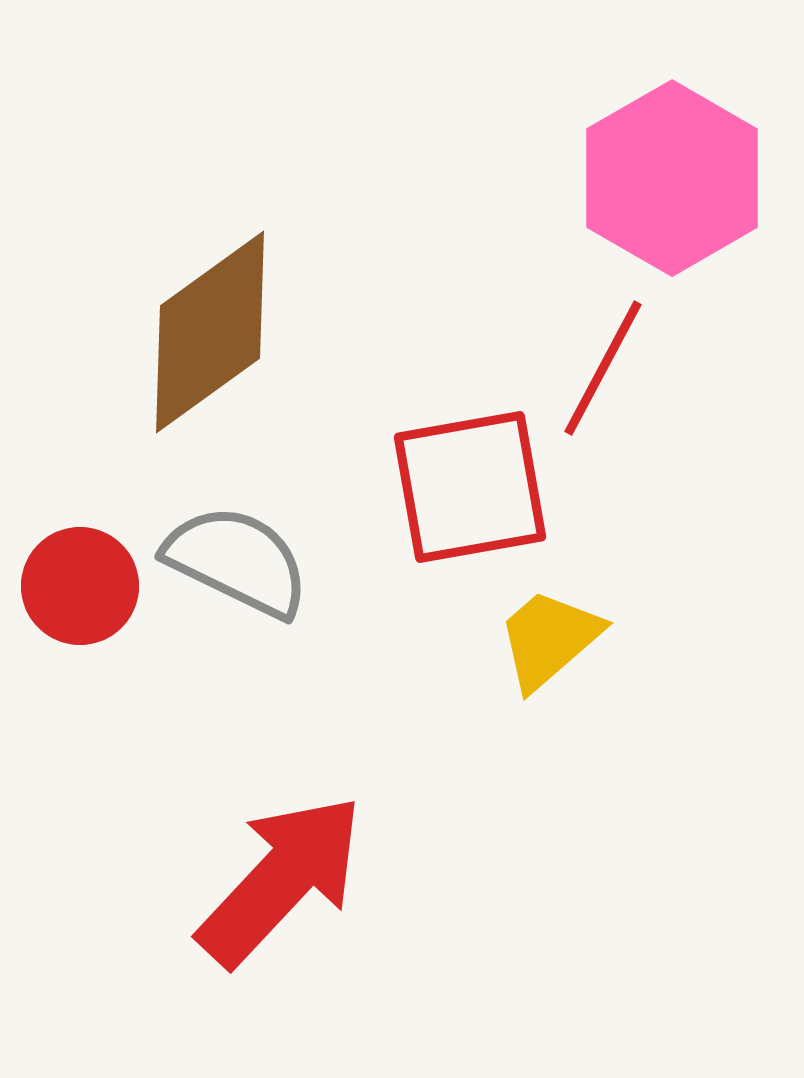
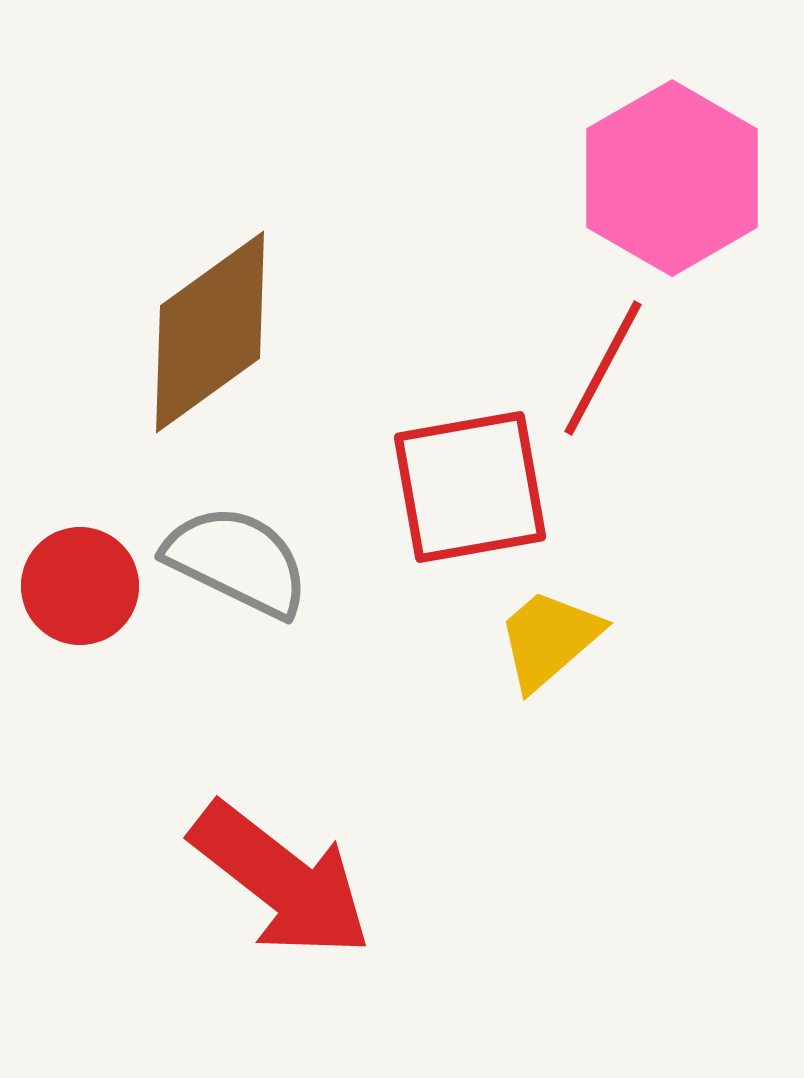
red arrow: rotated 85 degrees clockwise
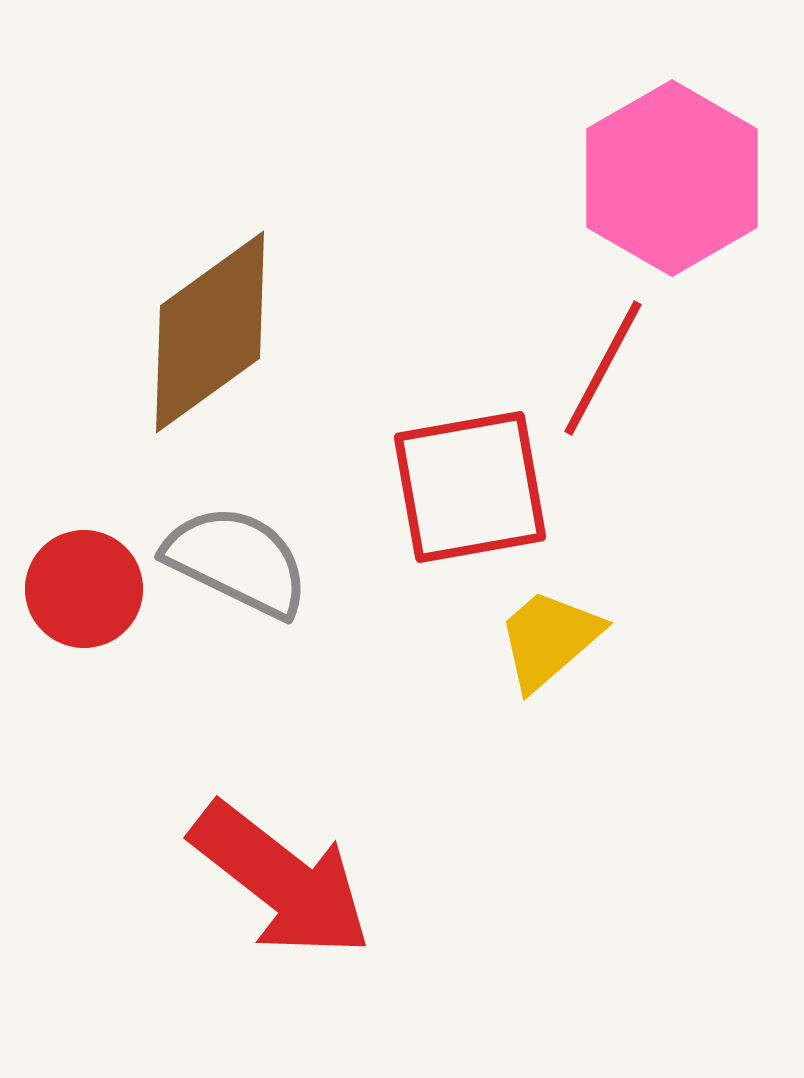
red circle: moved 4 px right, 3 px down
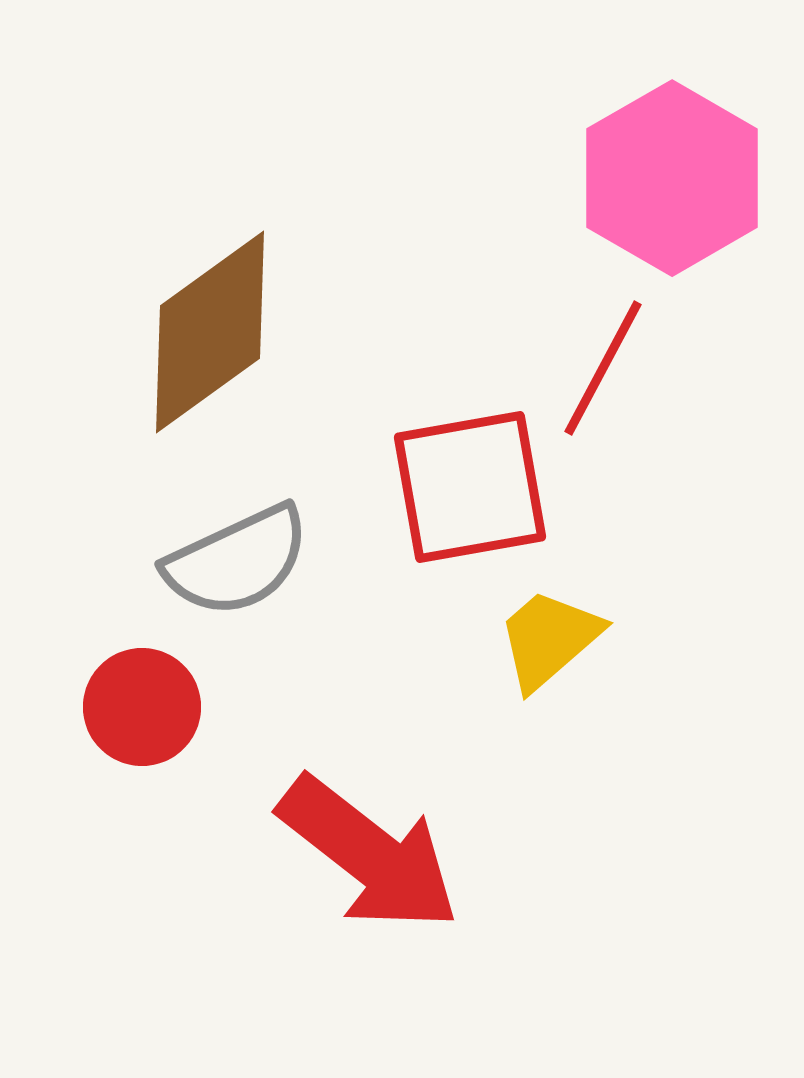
gray semicircle: rotated 129 degrees clockwise
red circle: moved 58 px right, 118 px down
red arrow: moved 88 px right, 26 px up
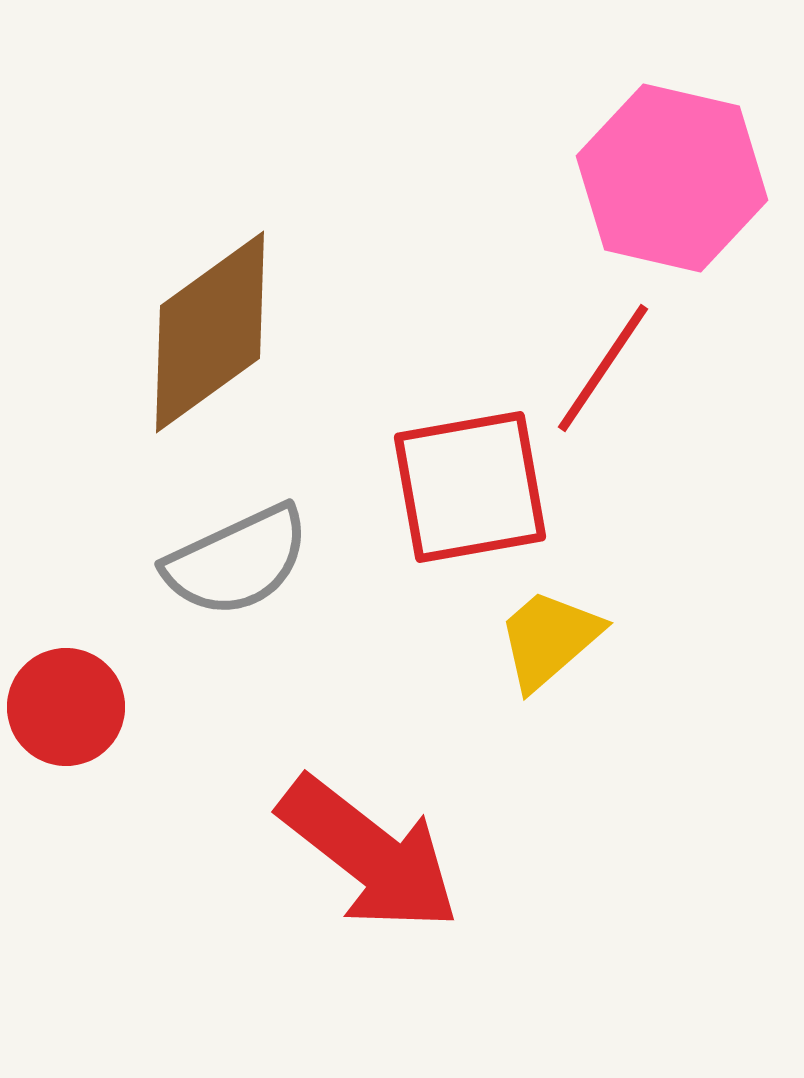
pink hexagon: rotated 17 degrees counterclockwise
red line: rotated 6 degrees clockwise
red circle: moved 76 px left
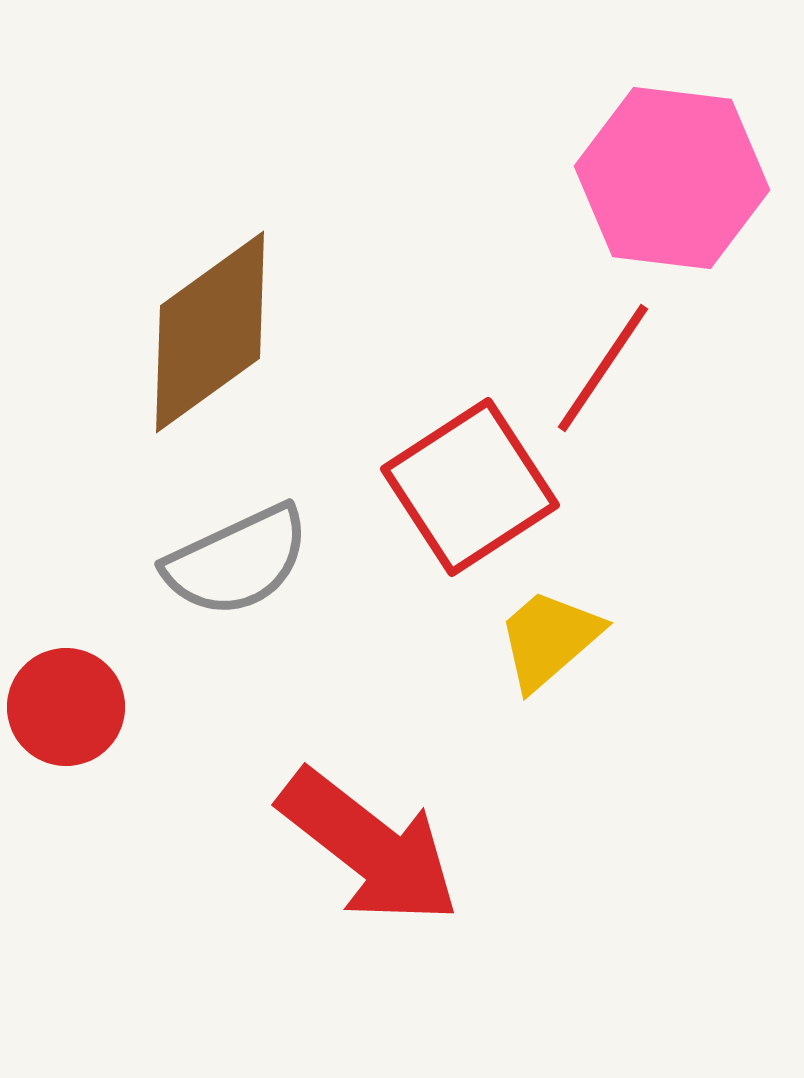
pink hexagon: rotated 6 degrees counterclockwise
red square: rotated 23 degrees counterclockwise
red arrow: moved 7 px up
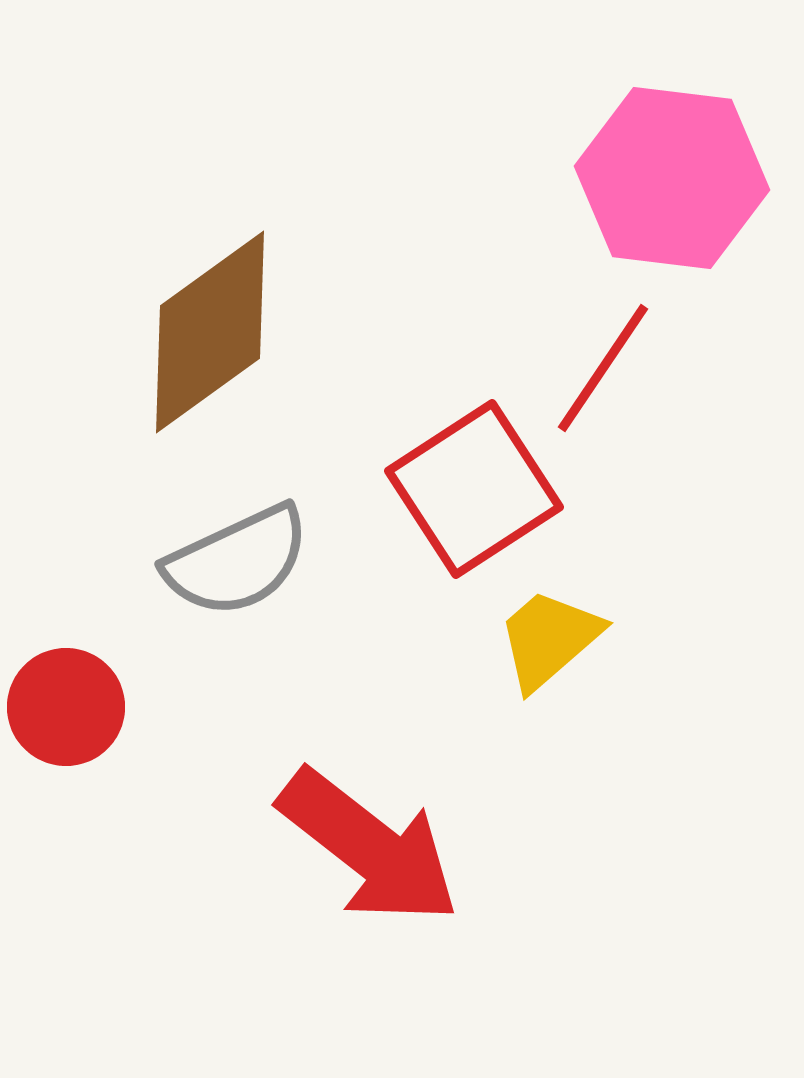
red square: moved 4 px right, 2 px down
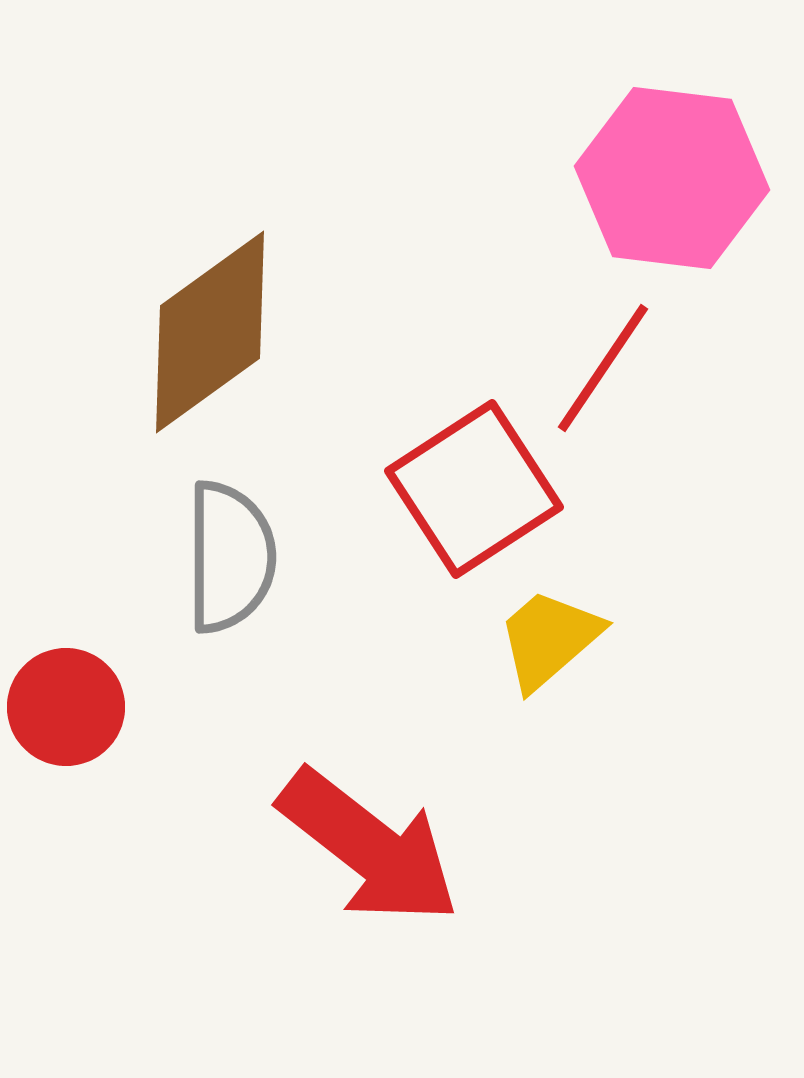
gray semicircle: moved 7 px left, 4 px up; rotated 65 degrees counterclockwise
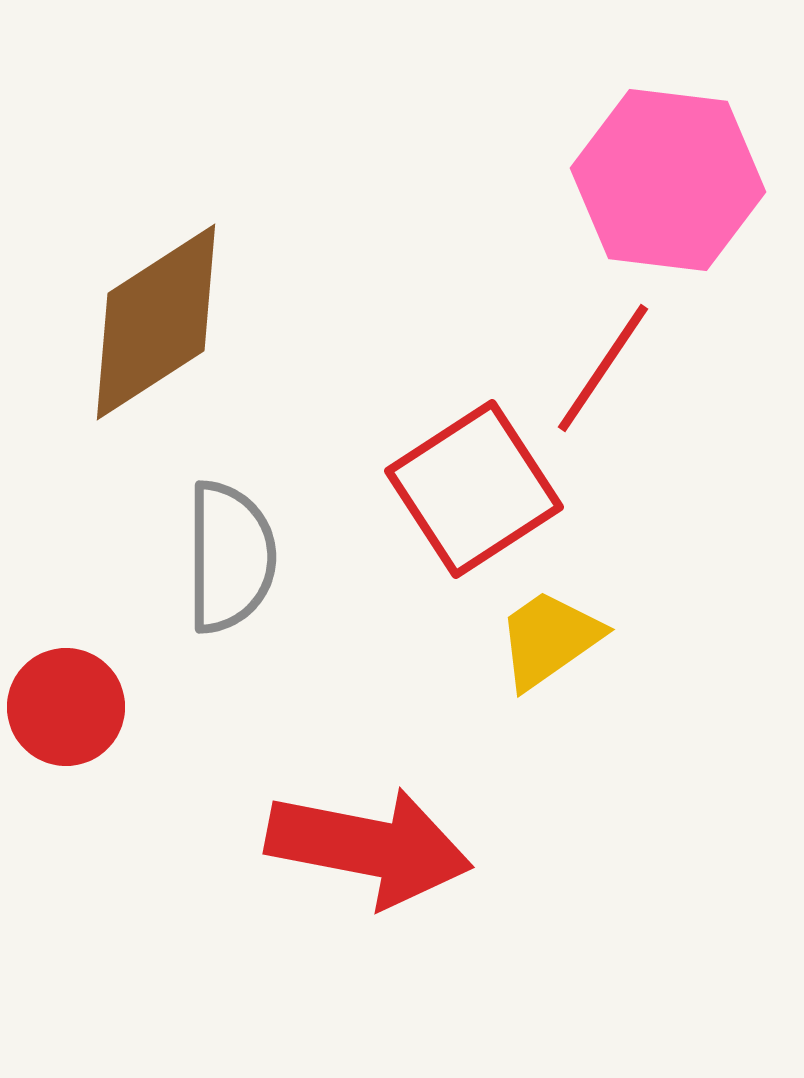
pink hexagon: moved 4 px left, 2 px down
brown diamond: moved 54 px left, 10 px up; rotated 3 degrees clockwise
yellow trapezoid: rotated 6 degrees clockwise
red arrow: rotated 27 degrees counterclockwise
